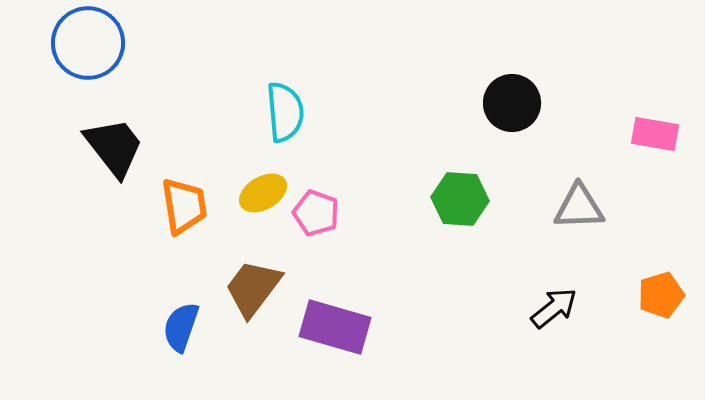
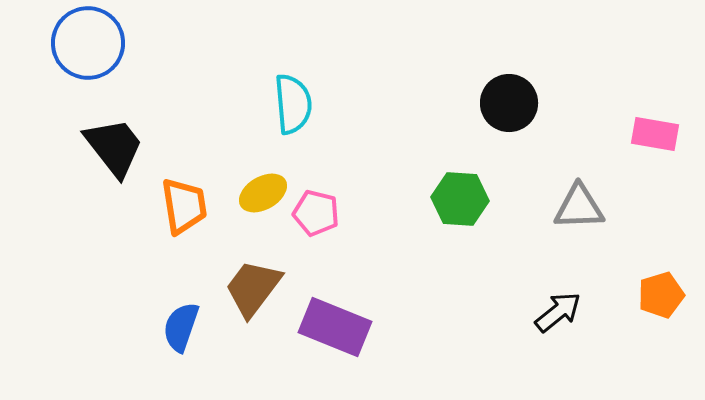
black circle: moved 3 px left
cyan semicircle: moved 8 px right, 8 px up
pink pentagon: rotated 6 degrees counterclockwise
black arrow: moved 4 px right, 4 px down
purple rectangle: rotated 6 degrees clockwise
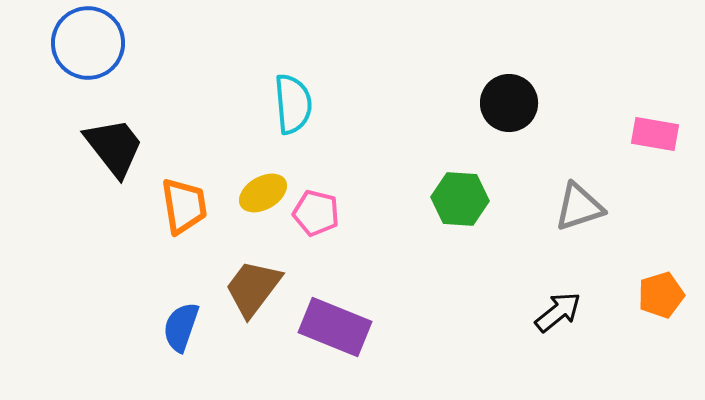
gray triangle: rotated 16 degrees counterclockwise
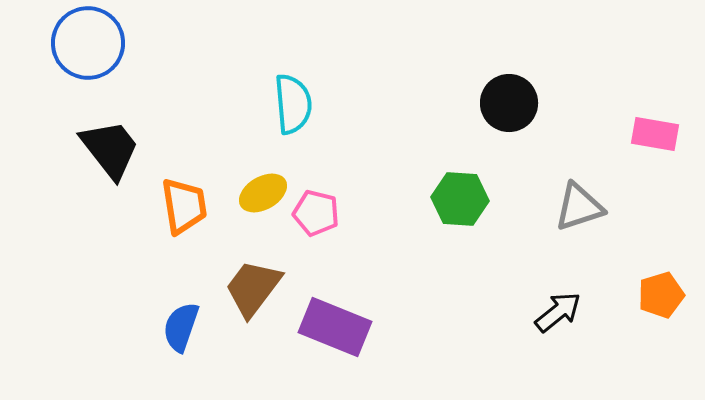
black trapezoid: moved 4 px left, 2 px down
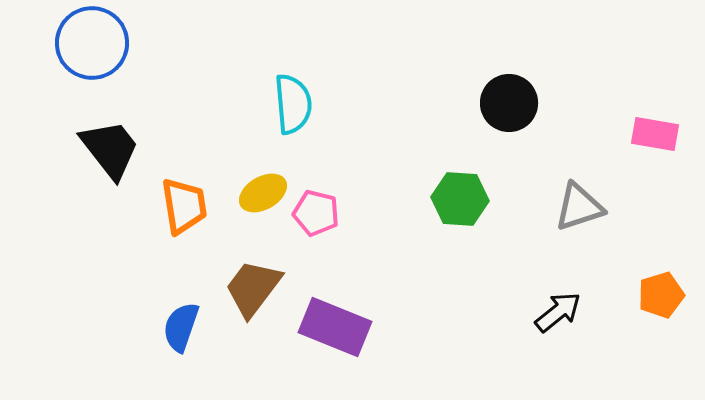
blue circle: moved 4 px right
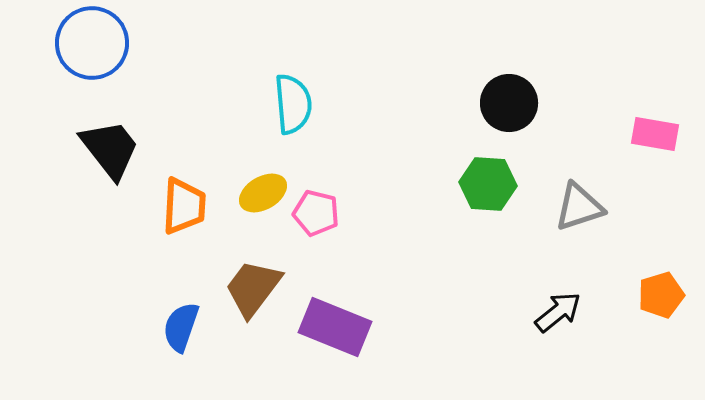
green hexagon: moved 28 px right, 15 px up
orange trapezoid: rotated 12 degrees clockwise
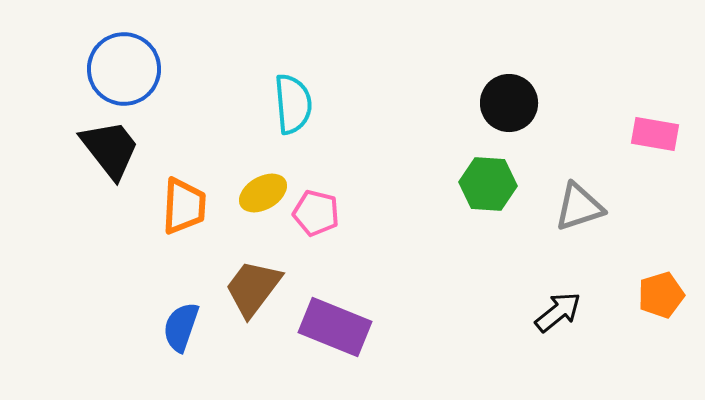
blue circle: moved 32 px right, 26 px down
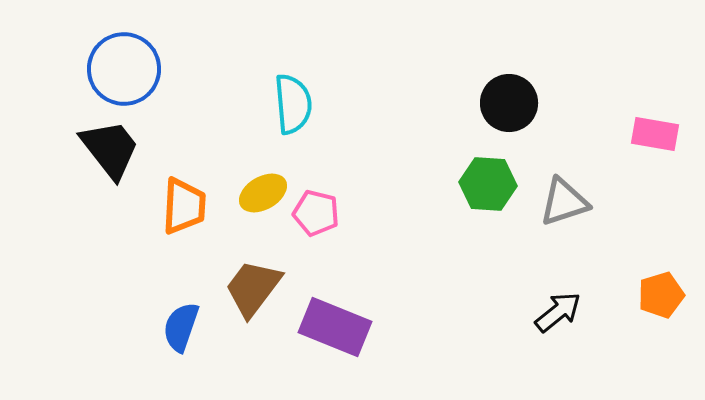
gray triangle: moved 15 px left, 5 px up
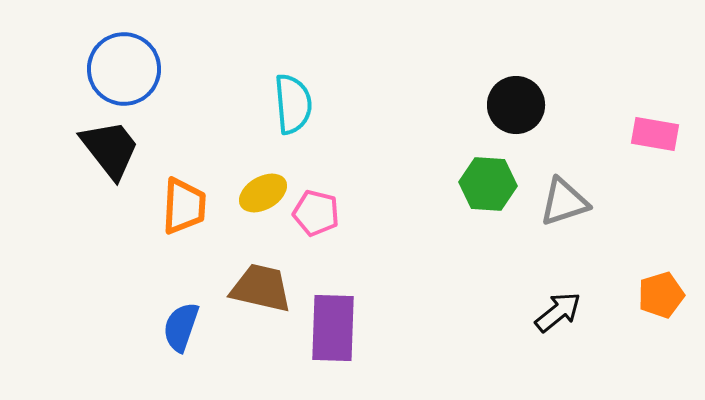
black circle: moved 7 px right, 2 px down
brown trapezoid: moved 8 px right; rotated 66 degrees clockwise
purple rectangle: moved 2 px left, 1 px down; rotated 70 degrees clockwise
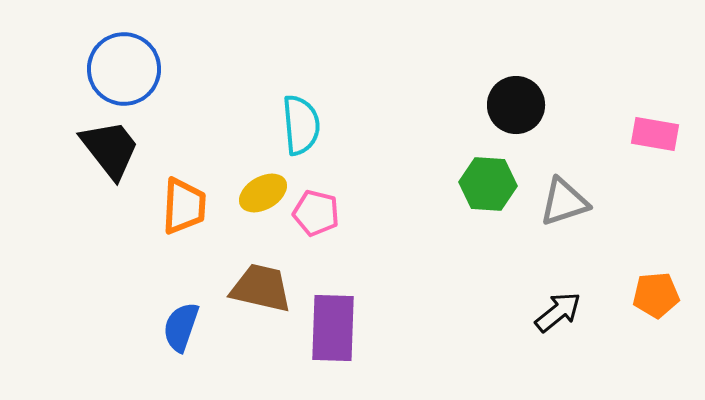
cyan semicircle: moved 8 px right, 21 px down
orange pentagon: moved 5 px left; rotated 12 degrees clockwise
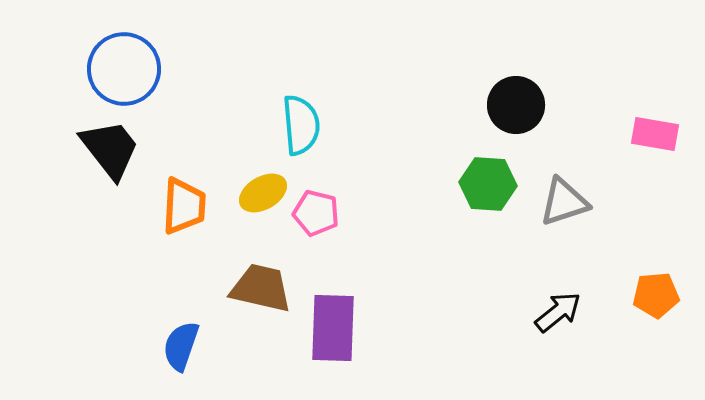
blue semicircle: moved 19 px down
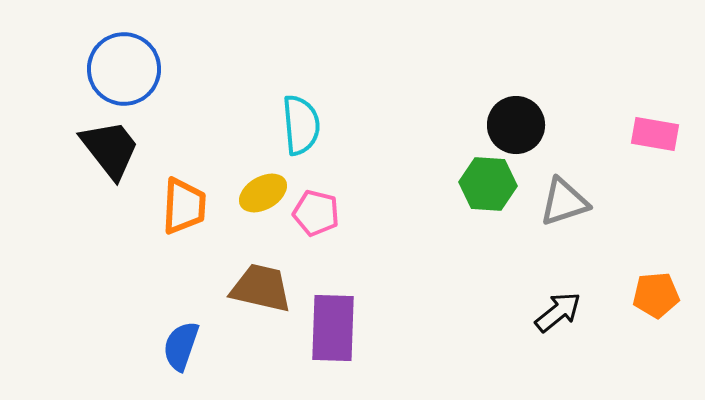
black circle: moved 20 px down
